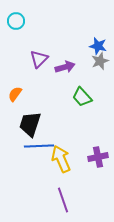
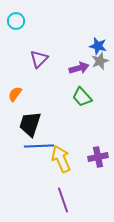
purple arrow: moved 14 px right, 1 px down
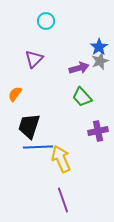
cyan circle: moved 30 px right
blue star: moved 1 px right, 1 px down; rotated 24 degrees clockwise
purple triangle: moved 5 px left
black trapezoid: moved 1 px left, 2 px down
blue line: moved 1 px left, 1 px down
purple cross: moved 26 px up
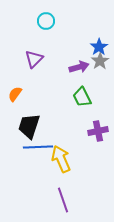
gray star: rotated 12 degrees counterclockwise
purple arrow: moved 1 px up
green trapezoid: rotated 15 degrees clockwise
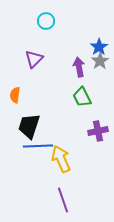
purple arrow: rotated 84 degrees counterclockwise
orange semicircle: moved 1 px down; rotated 28 degrees counterclockwise
blue line: moved 1 px up
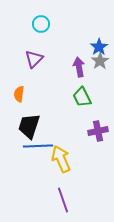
cyan circle: moved 5 px left, 3 px down
orange semicircle: moved 4 px right, 1 px up
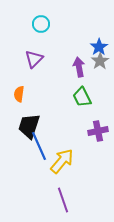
blue line: moved 1 px right; rotated 68 degrees clockwise
yellow arrow: moved 1 px right, 2 px down; rotated 64 degrees clockwise
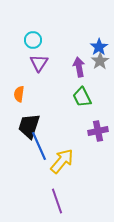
cyan circle: moved 8 px left, 16 px down
purple triangle: moved 5 px right, 4 px down; rotated 12 degrees counterclockwise
purple line: moved 6 px left, 1 px down
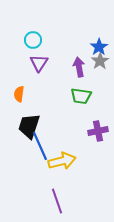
green trapezoid: moved 1 px left, 1 px up; rotated 55 degrees counterclockwise
blue line: moved 1 px right
yellow arrow: rotated 36 degrees clockwise
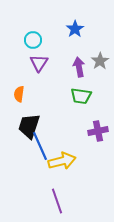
blue star: moved 24 px left, 18 px up
